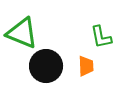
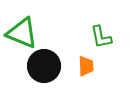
black circle: moved 2 px left
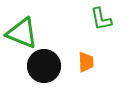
green L-shape: moved 18 px up
orange trapezoid: moved 4 px up
